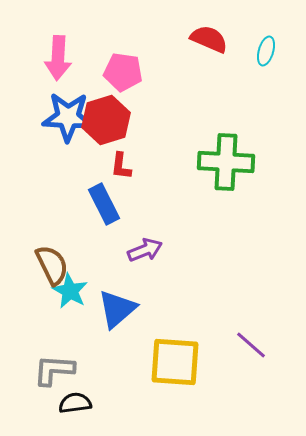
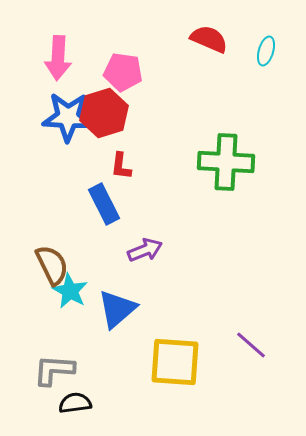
red hexagon: moved 2 px left, 7 px up
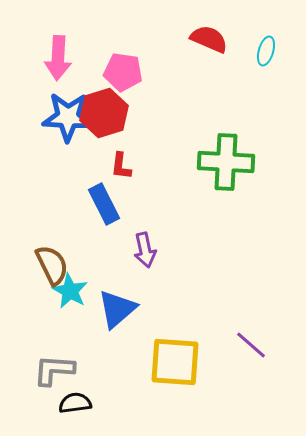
purple arrow: rotated 100 degrees clockwise
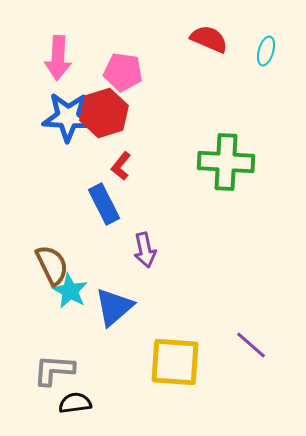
red L-shape: rotated 32 degrees clockwise
blue triangle: moved 3 px left, 2 px up
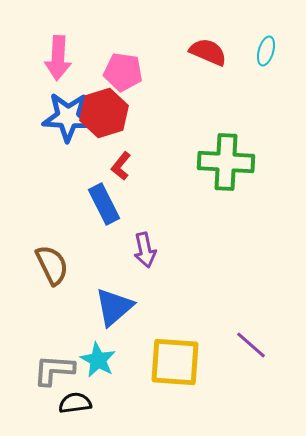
red semicircle: moved 1 px left, 13 px down
cyan star: moved 28 px right, 69 px down
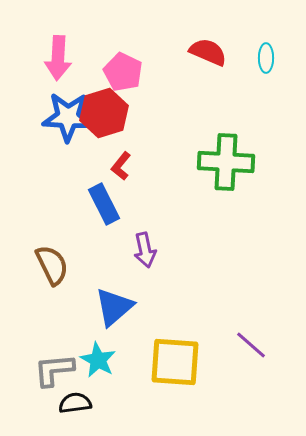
cyan ellipse: moved 7 px down; rotated 16 degrees counterclockwise
pink pentagon: rotated 18 degrees clockwise
gray L-shape: rotated 9 degrees counterclockwise
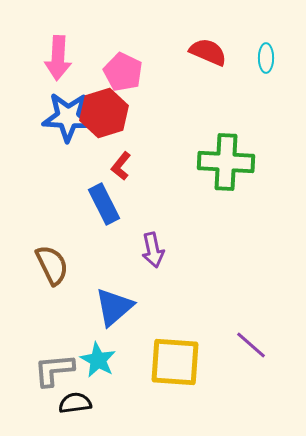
purple arrow: moved 8 px right
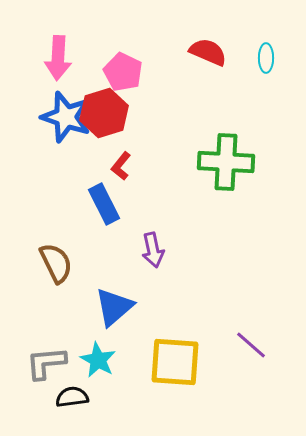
blue star: moved 2 px left; rotated 15 degrees clockwise
brown semicircle: moved 4 px right, 2 px up
gray L-shape: moved 8 px left, 7 px up
black semicircle: moved 3 px left, 6 px up
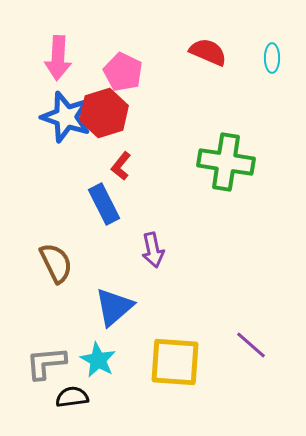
cyan ellipse: moved 6 px right
green cross: rotated 6 degrees clockwise
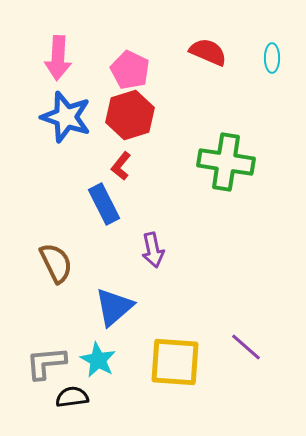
pink pentagon: moved 7 px right, 2 px up
red hexagon: moved 26 px right, 2 px down
purple line: moved 5 px left, 2 px down
